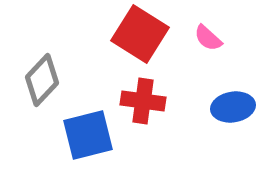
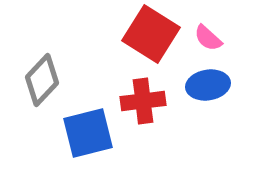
red square: moved 11 px right
red cross: rotated 15 degrees counterclockwise
blue ellipse: moved 25 px left, 22 px up
blue square: moved 2 px up
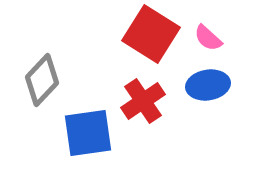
red cross: rotated 27 degrees counterclockwise
blue square: rotated 6 degrees clockwise
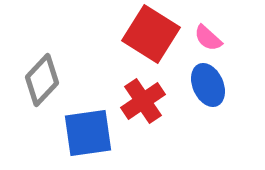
blue ellipse: rotated 75 degrees clockwise
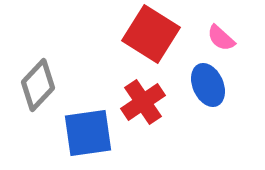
pink semicircle: moved 13 px right
gray diamond: moved 4 px left, 5 px down
red cross: moved 1 px down
